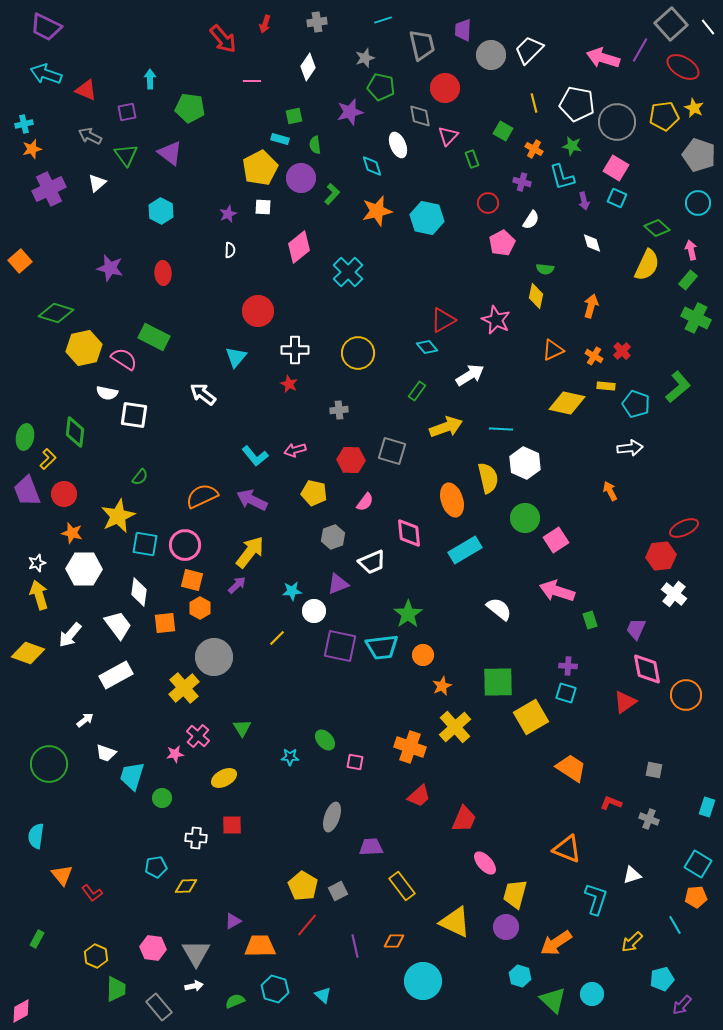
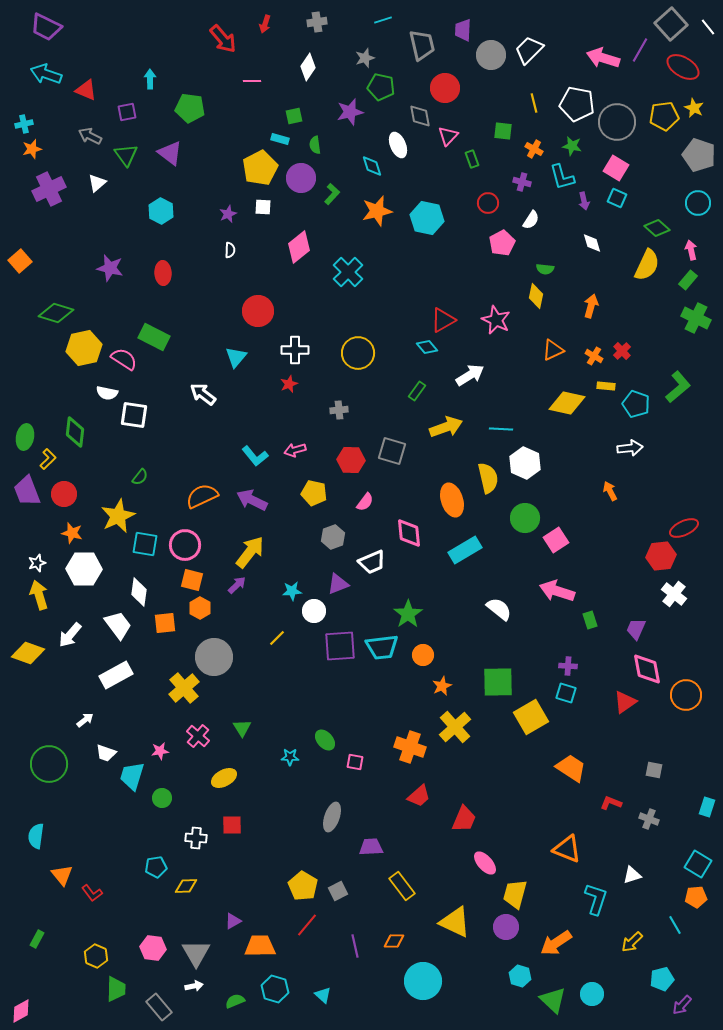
green square at (503, 131): rotated 24 degrees counterclockwise
red star at (289, 384): rotated 24 degrees clockwise
purple square at (340, 646): rotated 16 degrees counterclockwise
pink star at (175, 754): moved 15 px left, 3 px up
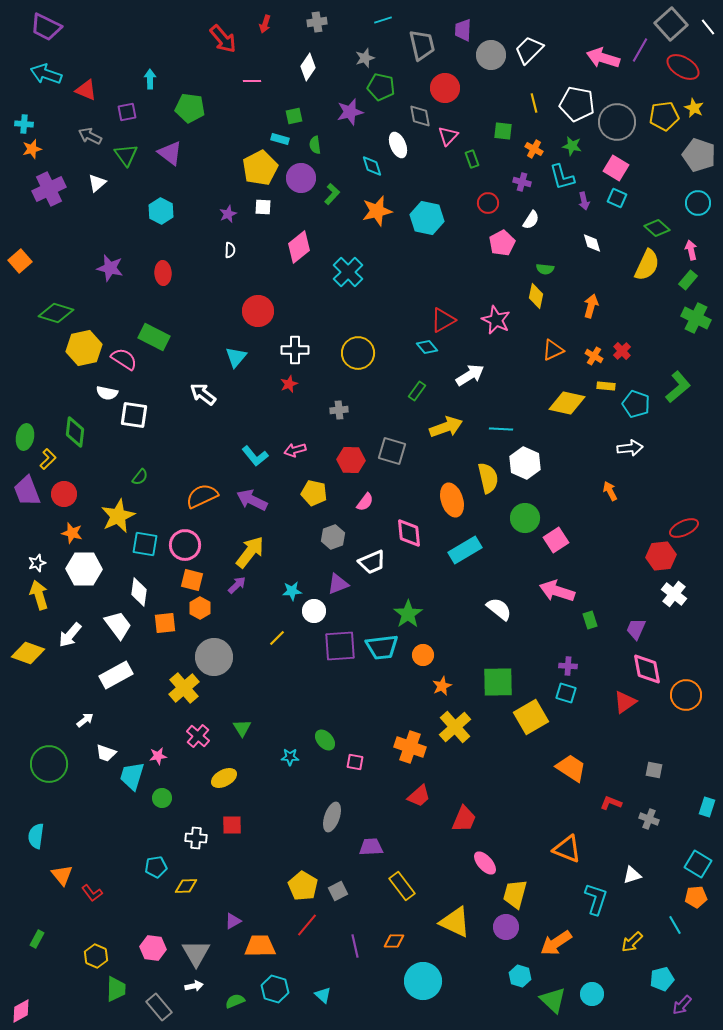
cyan cross at (24, 124): rotated 18 degrees clockwise
pink star at (160, 751): moved 2 px left, 5 px down
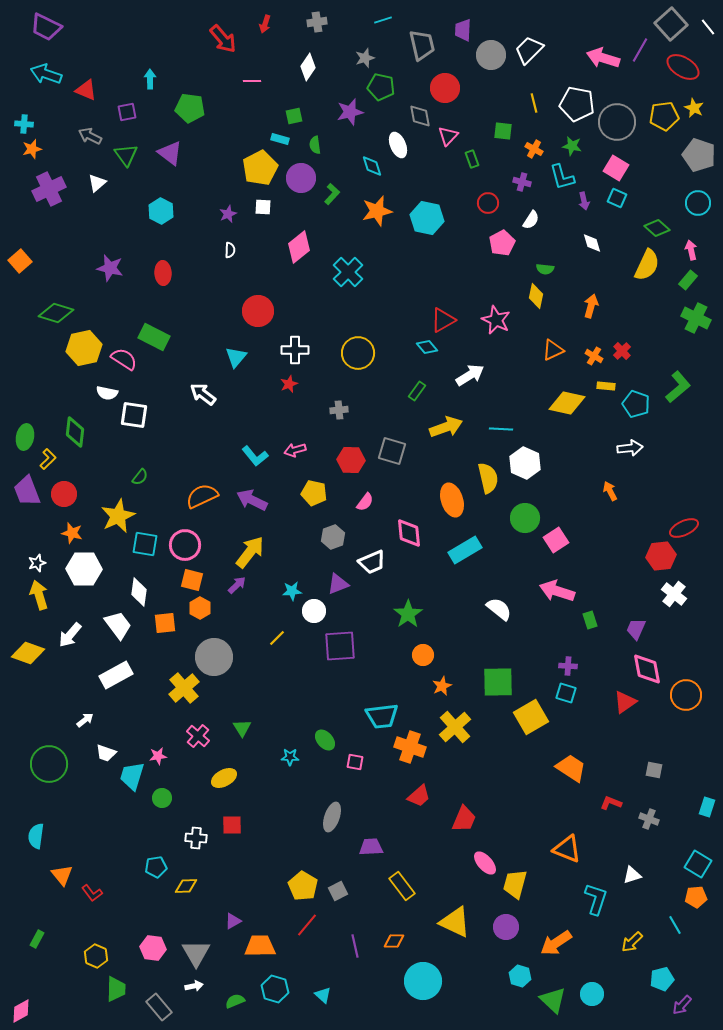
cyan trapezoid at (382, 647): moved 69 px down
yellow trapezoid at (515, 894): moved 10 px up
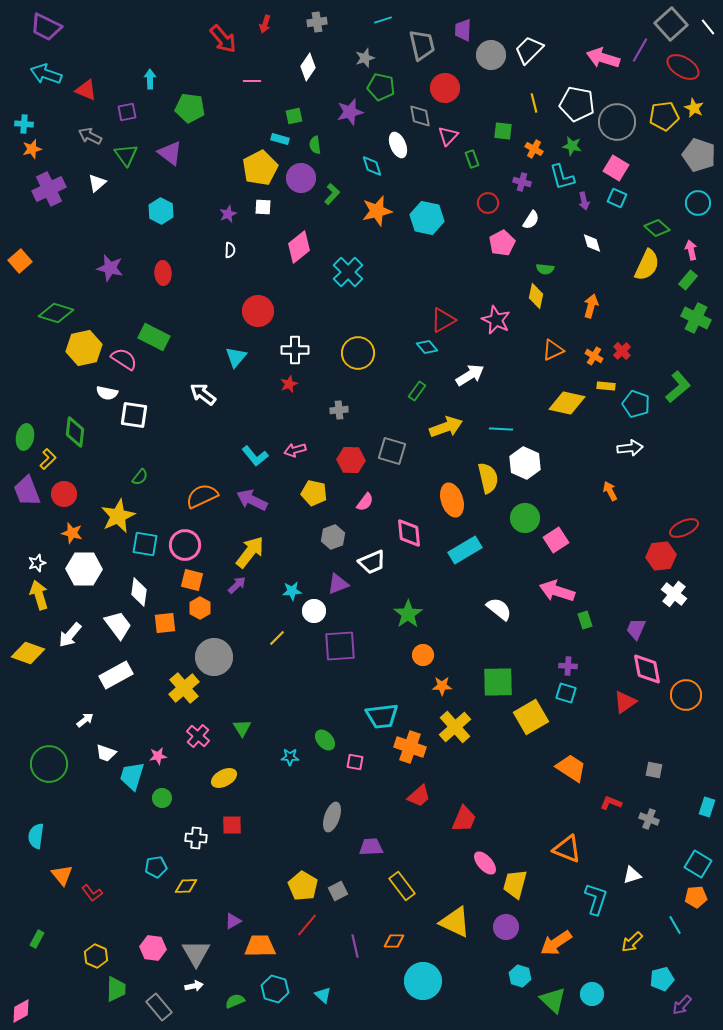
green rectangle at (590, 620): moved 5 px left
orange star at (442, 686): rotated 24 degrees clockwise
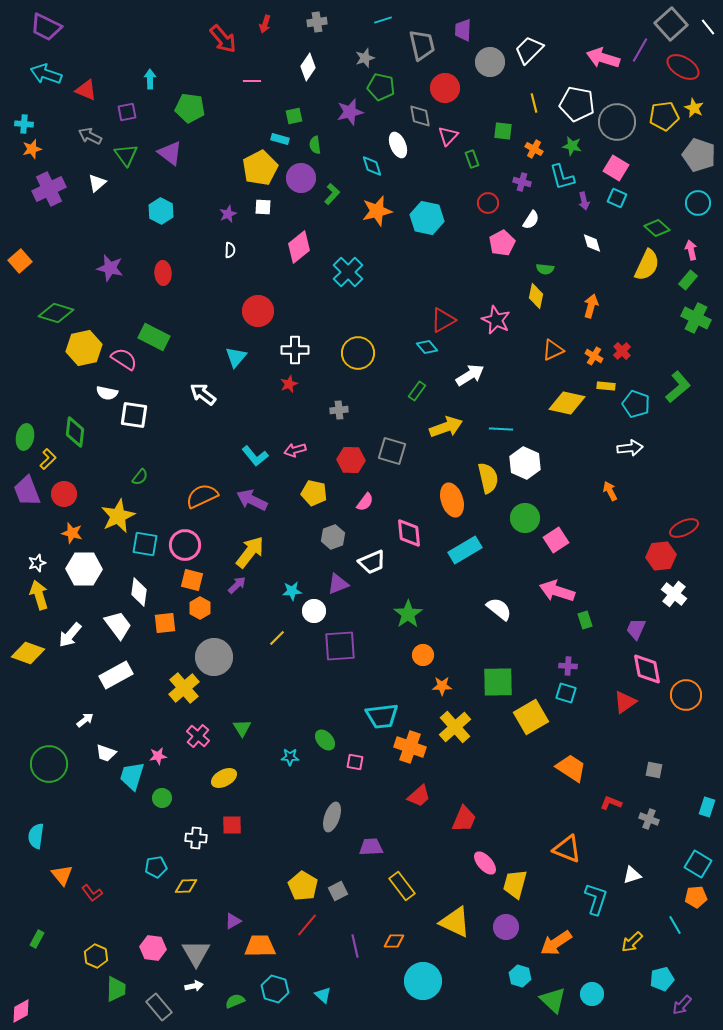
gray circle at (491, 55): moved 1 px left, 7 px down
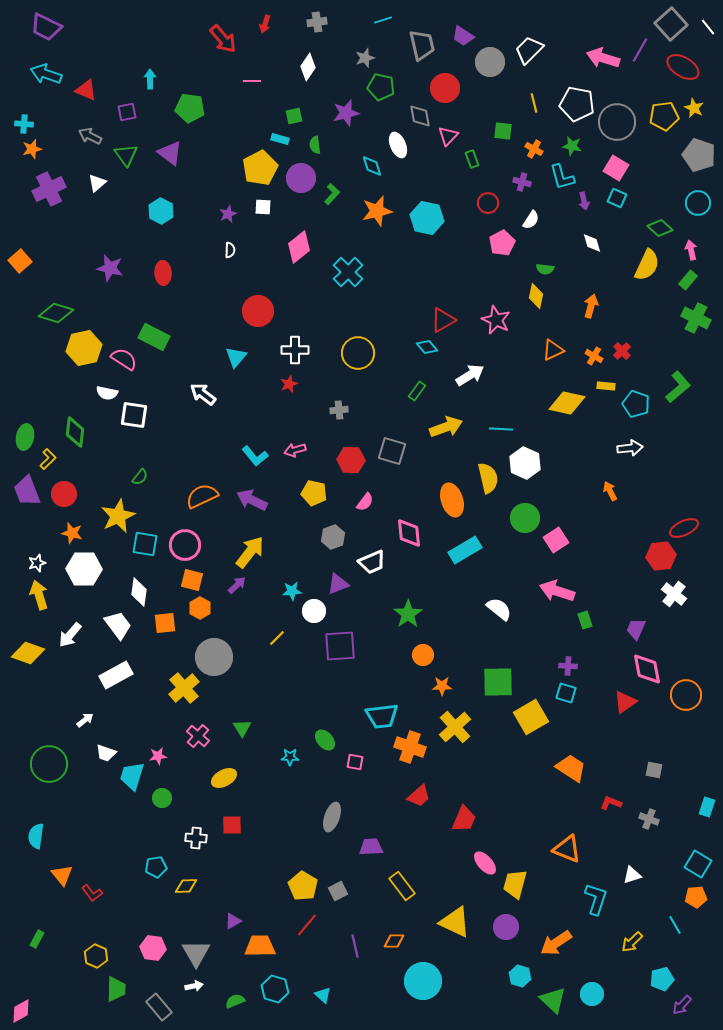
purple trapezoid at (463, 30): moved 6 px down; rotated 60 degrees counterclockwise
purple star at (350, 112): moved 4 px left, 1 px down
green diamond at (657, 228): moved 3 px right
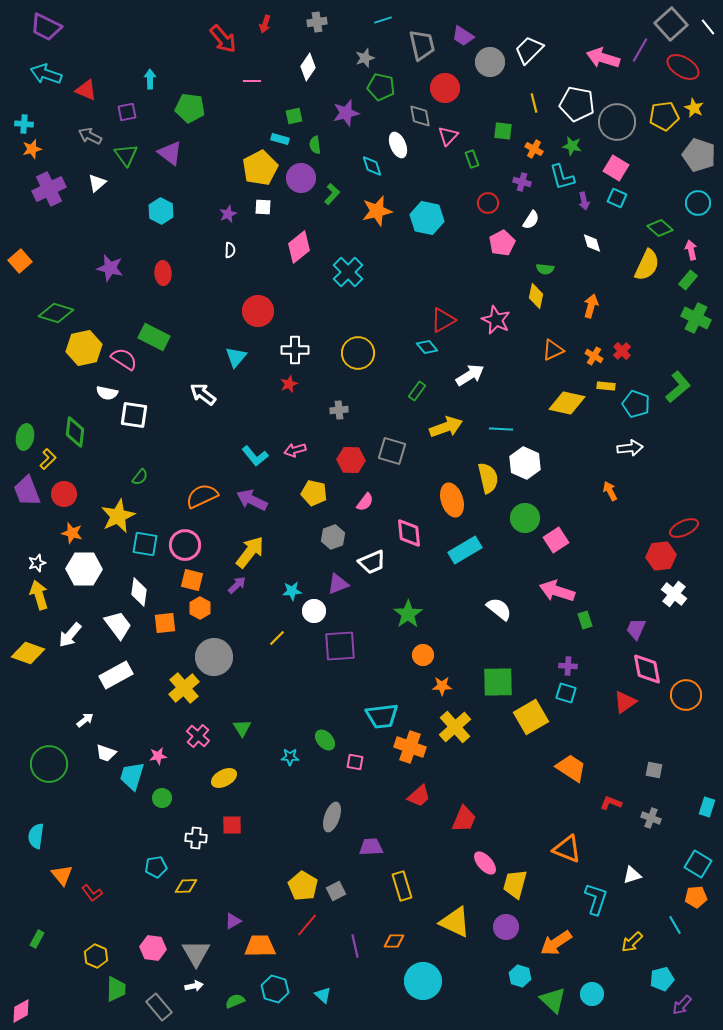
gray cross at (649, 819): moved 2 px right, 1 px up
yellow rectangle at (402, 886): rotated 20 degrees clockwise
gray square at (338, 891): moved 2 px left
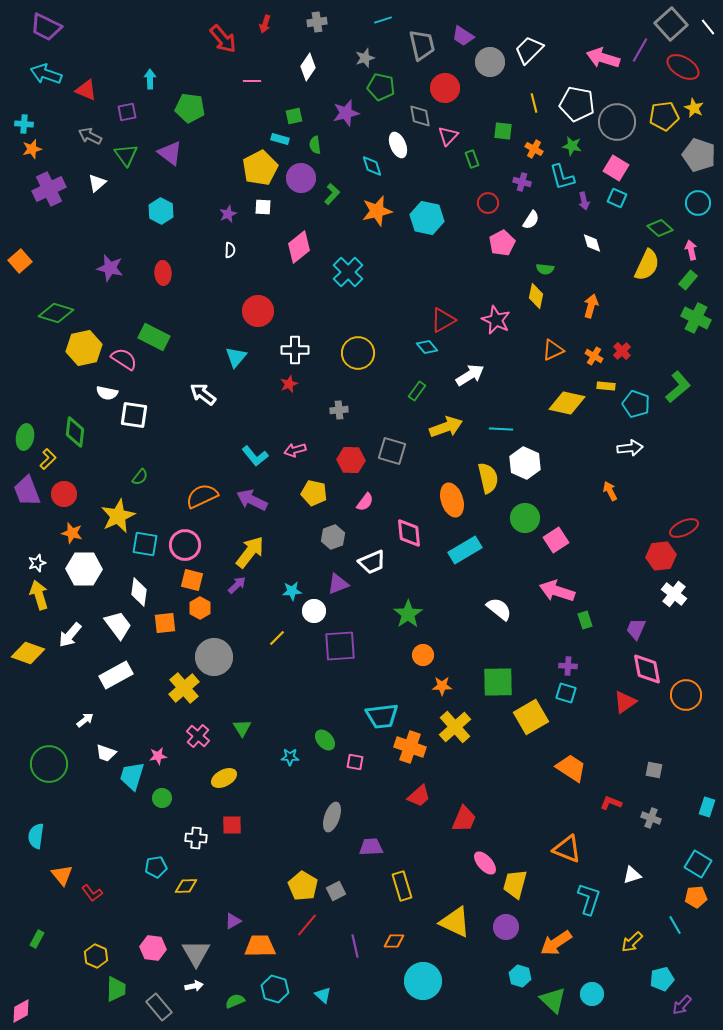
cyan L-shape at (596, 899): moved 7 px left
